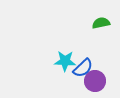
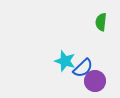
green semicircle: moved 1 px up; rotated 72 degrees counterclockwise
cyan star: rotated 15 degrees clockwise
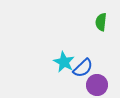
cyan star: moved 1 px left, 1 px down; rotated 10 degrees clockwise
purple circle: moved 2 px right, 4 px down
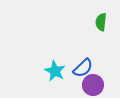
cyan star: moved 9 px left, 9 px down
purple circle: moved 4 px left
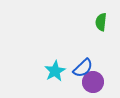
cyan star: rotated 15 degrees clockwise
purple circle: moved 3 px up
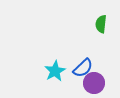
green semicircle: moved 2 px down
purple circle: moved 1 px right, 1 px down
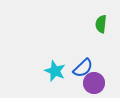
cyan star: rotated 20 degrees counterclockwise
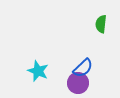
cyan star: moved 17 px left
purple circle: moved 16 px left
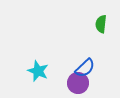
blue semicircle: moved 2 px right
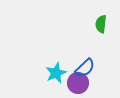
cyan star: moved 18 px right, 2 px down; rotated 25 degrees clockwise
